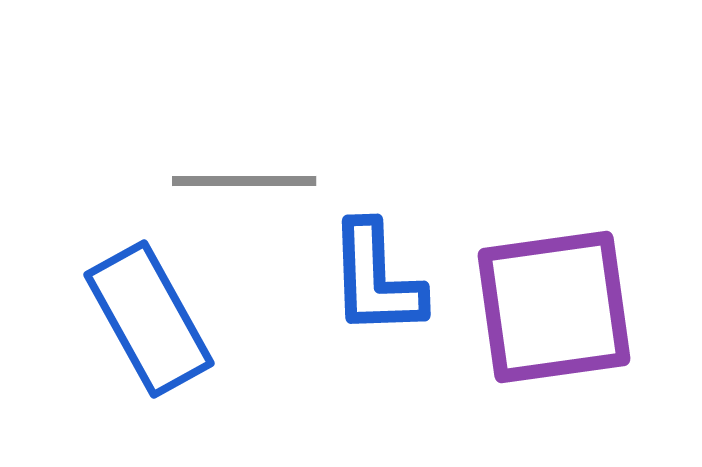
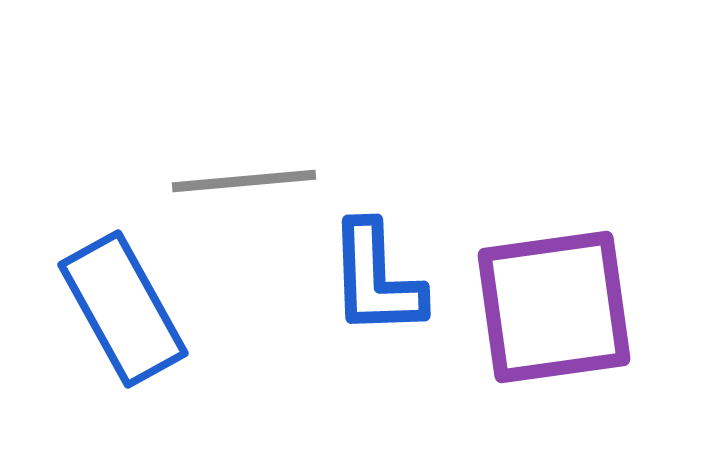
gray line: rotated 5 degrees counterclockwise
blue rectangle: moved 26 px left, 10 px up
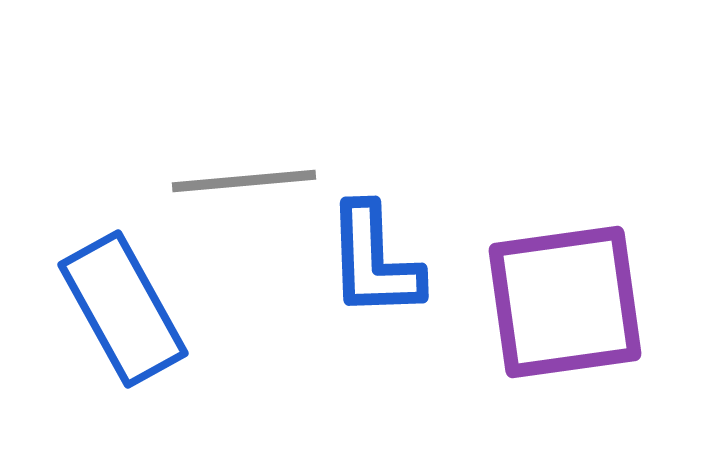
blue L-shape: moved 2 px left, 18 px up
purple square: moved 11 px right, 5 px up
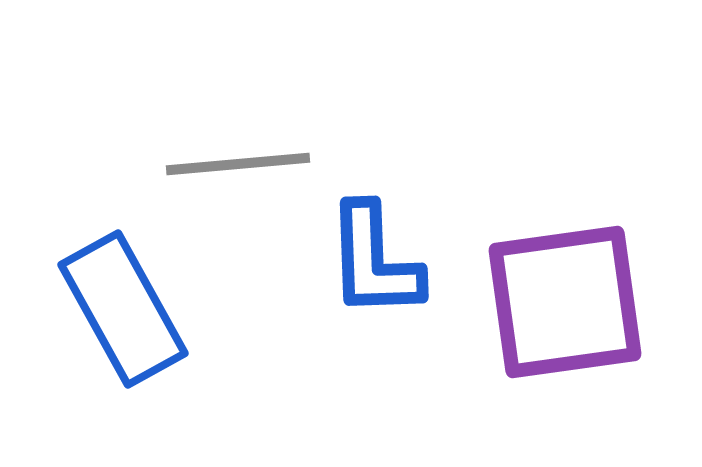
gray line: moved 6 px left, 17 px up
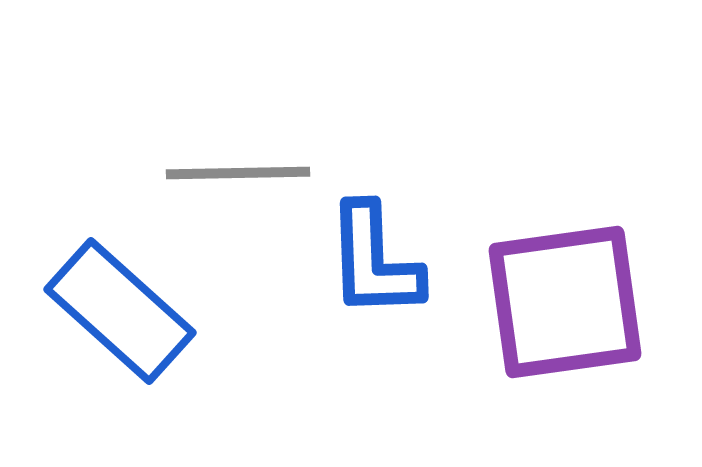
gray line: moved 9 px down; rotated 4 degrees clockwise
blue rectangle: moved 3 px left, 2 px down; rotated 19 degrees counterclockwise
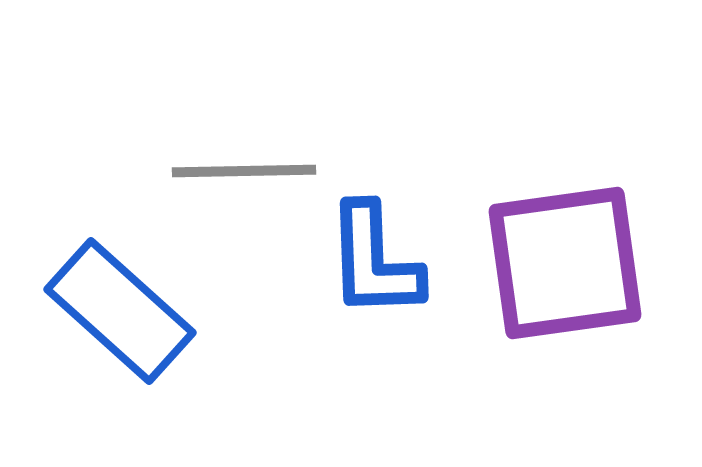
gray line: moved 6 px right, 2 px up
purple square: moved 39 px up
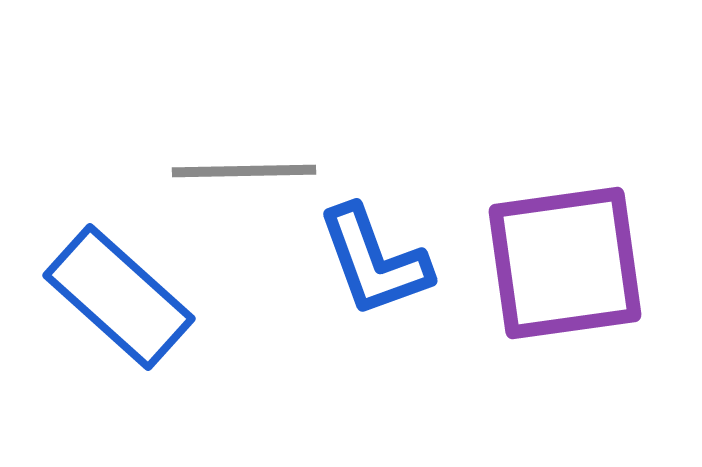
blue L-shape: rotated 18 degrees counterclockwise
blue rectangle: moved 1 px left, 14 px up
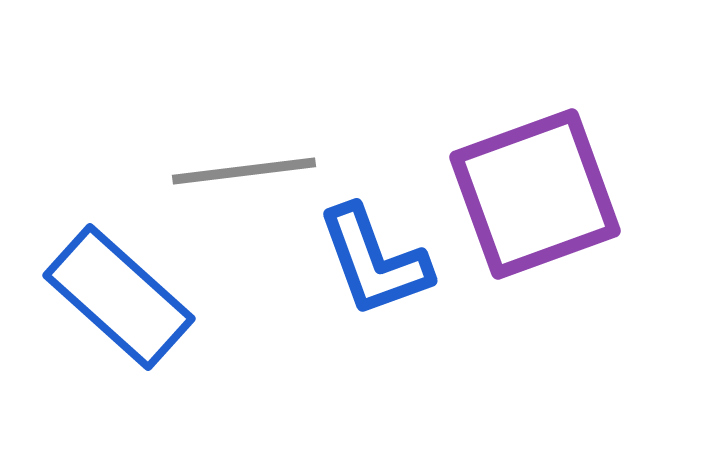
gray line: rotated 6 degrees counterclockwise
purple square: moved 30 px left, 69 px up; rotated 12 degrees counterclockwise
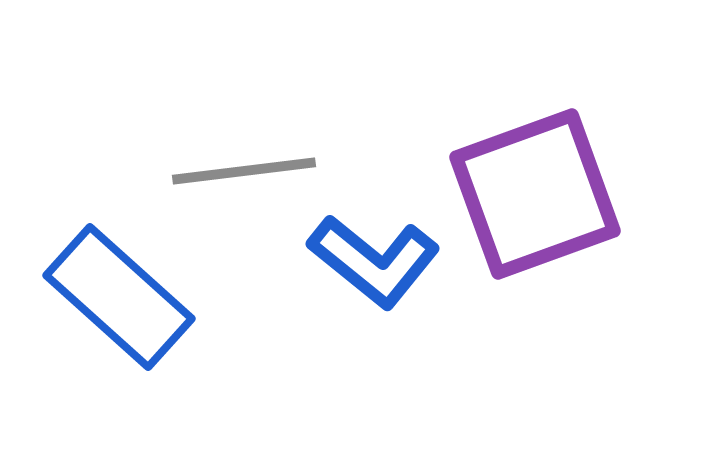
blue L-shape: rotated 31 degrees counterclockwise
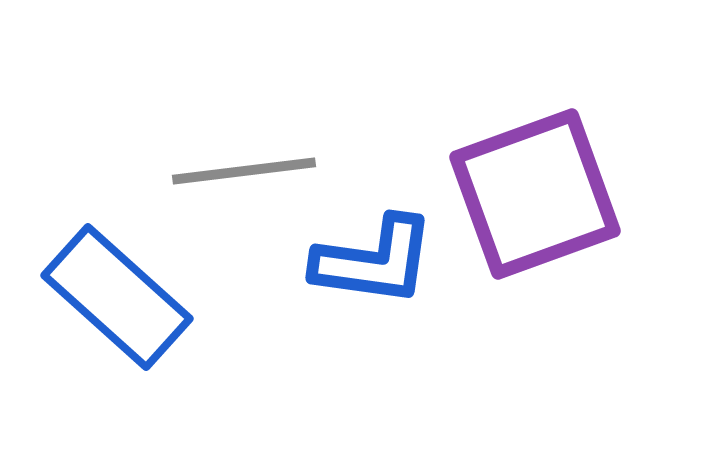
blue L-shape: rotated 31 degrees counterclockwise
blue rectangle: moved 2 px left
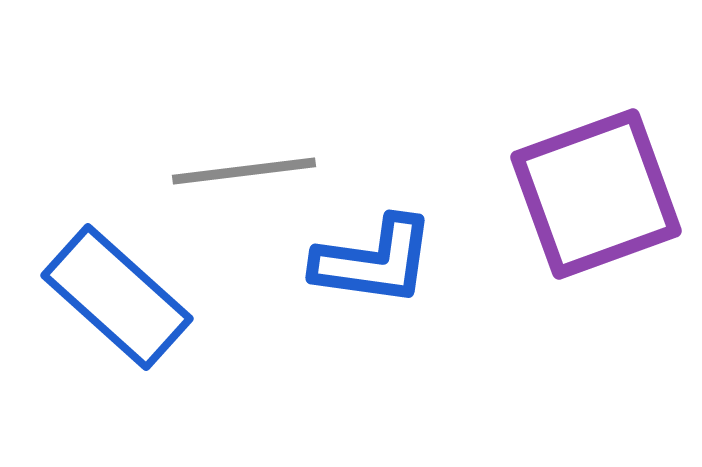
purple square: moved 61 px right
